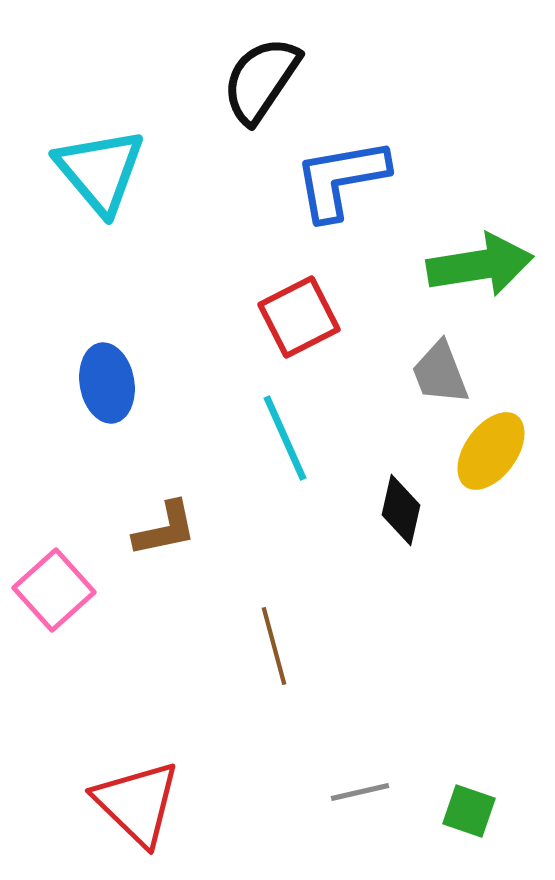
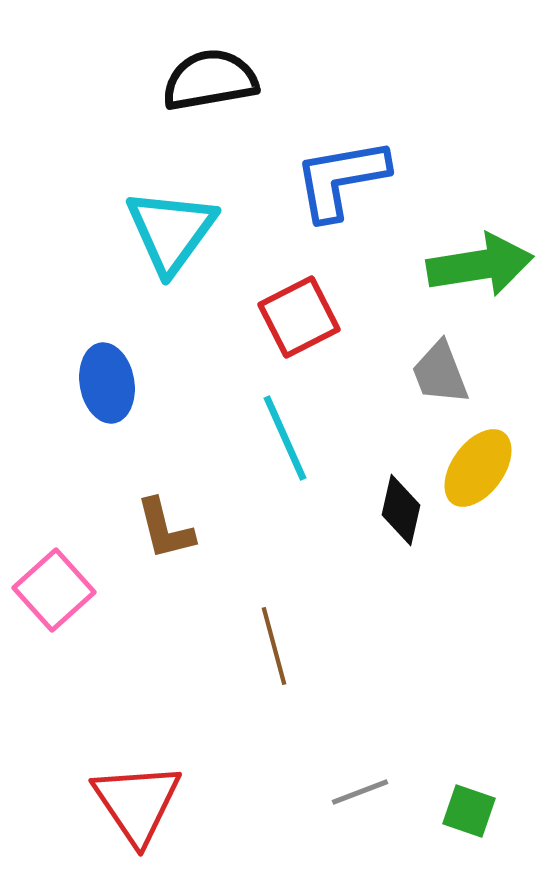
black semicircle: moved 51 px left; rotated 46 degrees clockwise
cyan triangle: moved 71 px right, 60 px down; rotated 16 degrees clockwise
yellow ellipse: moved 13 px left, 17 px down
brown L-shape: rotated 88 degrees clockwise
gray line: rotated 8 degrees counterclockwise
red triangle: rotated 12 degrees clockwise
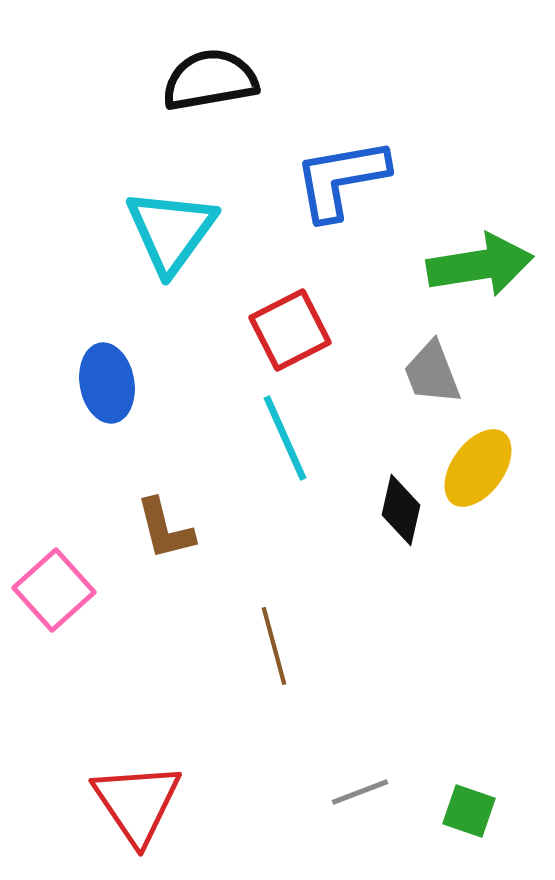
red square: moved 9 px left, 13 px down
gray trapezoid: moved 8 px left
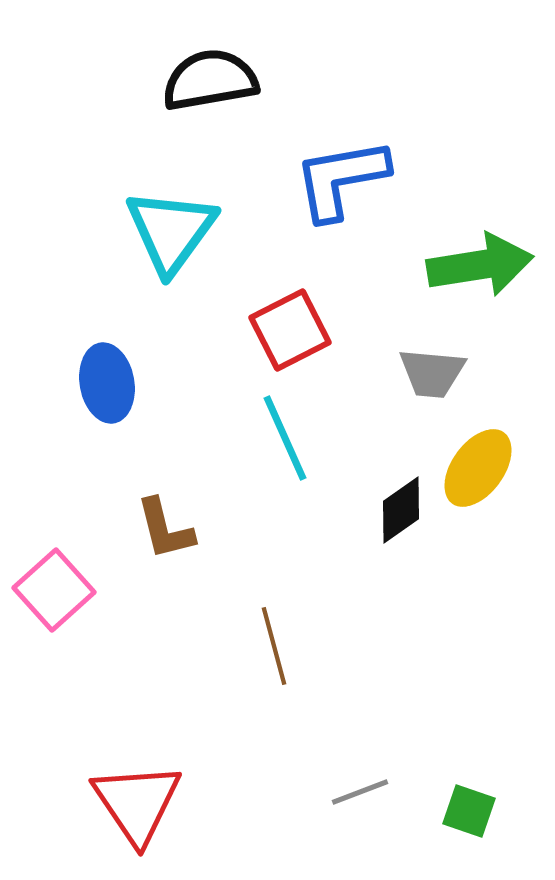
gray trapezoid: rotated 64 degrees counterclockwise
black diamond: rotated 42 degrees clockwise
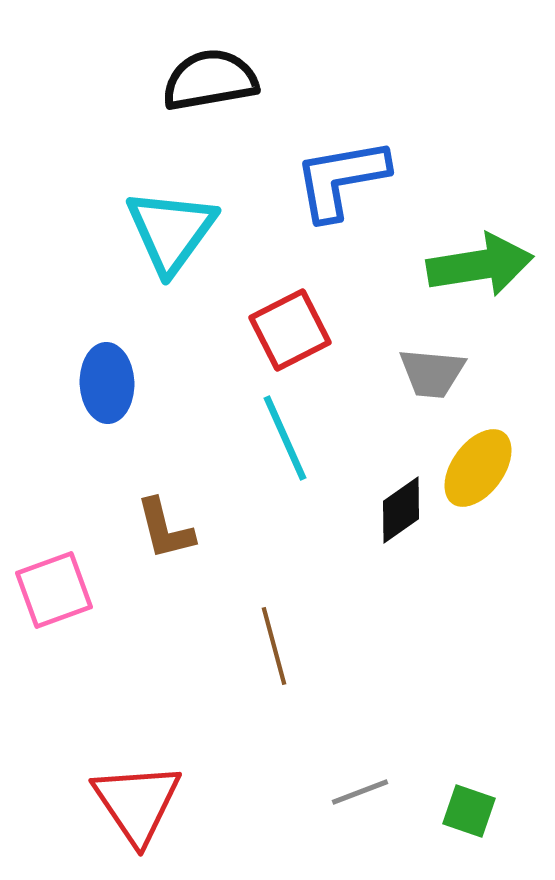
blue ellipse: rotated 8 degrees clockwise
pink square: rotated 22 degrees clockwise
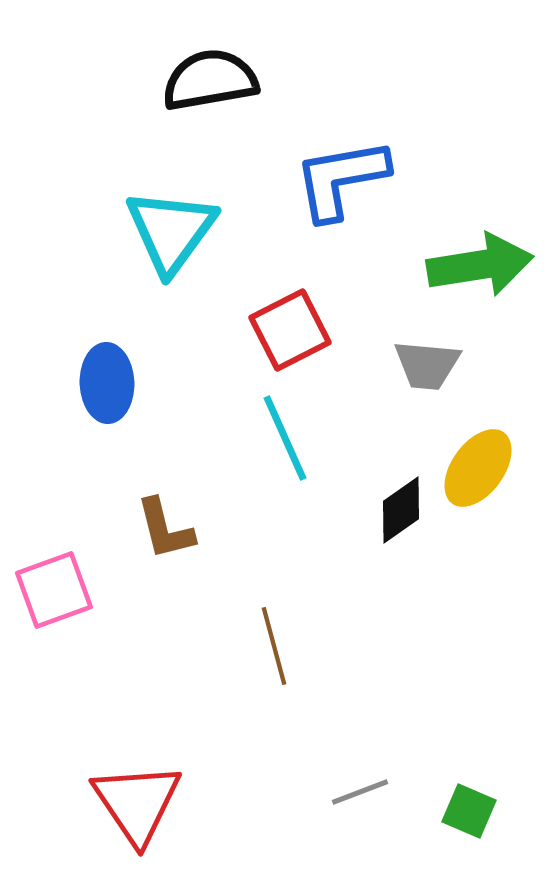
gray trapezoid: moved 5 px left, 8 px up
green square: rotated 4 degrees clockwise
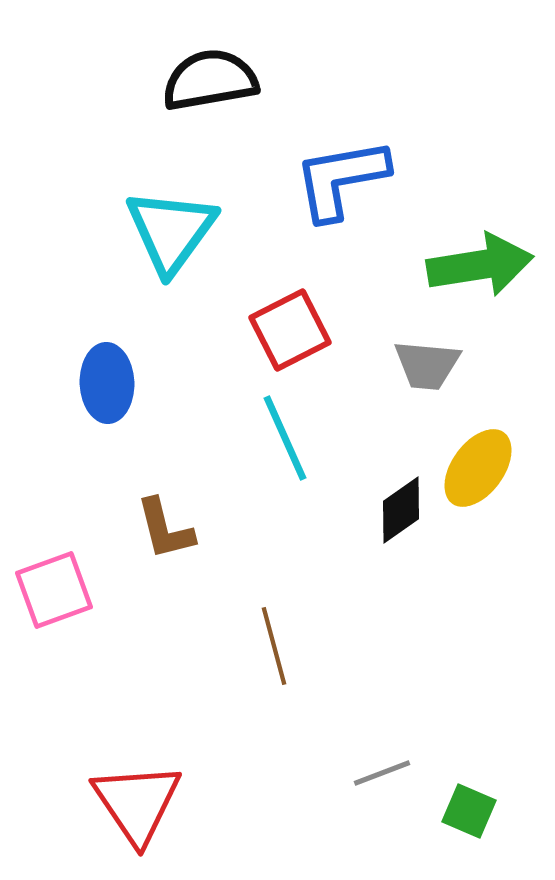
gray line: moved 22 px right, 19 px up
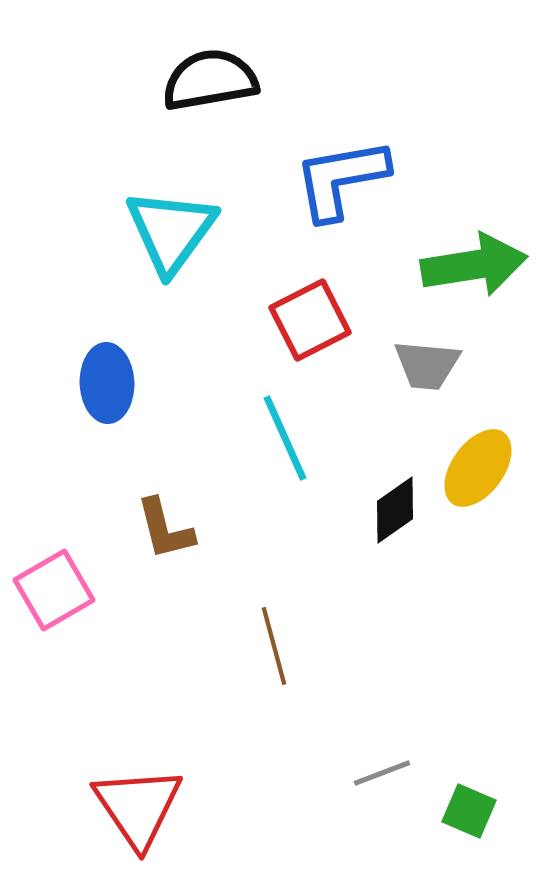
green arrow: moved 6 px left
red square: moved 20 px right, 10 px up
black diamond: moved 6 px left
pink square: rotated 10 degrees counterclockwise
red triangle: moved 1 px right, 4 px down
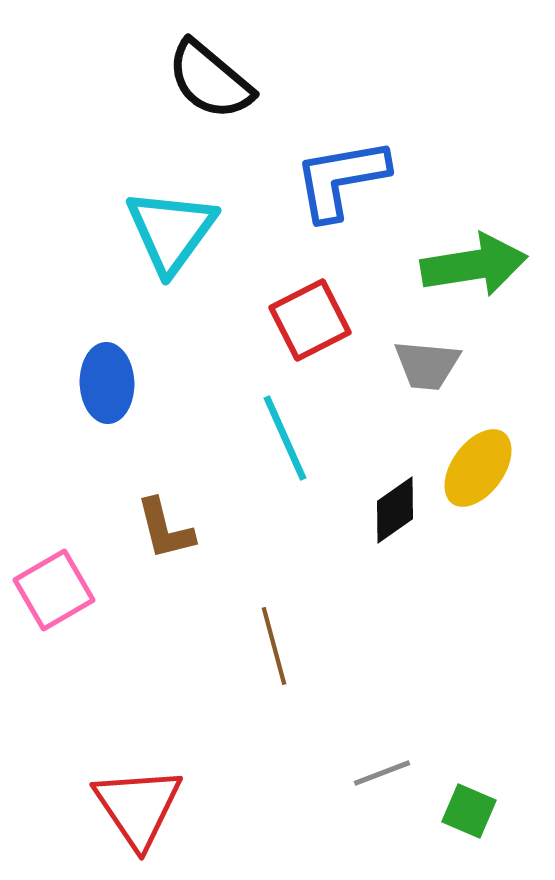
black semicircle: rotated 130 degrees counterclockwise
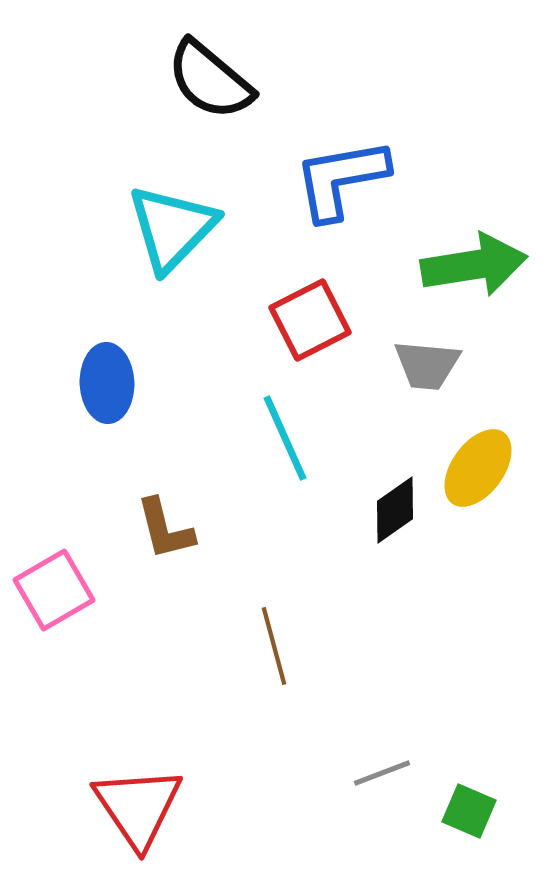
cyan triangle: moved 1 px right, 3 px up; rotated 8 degrees clockwise
